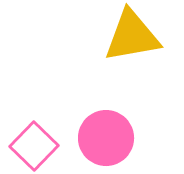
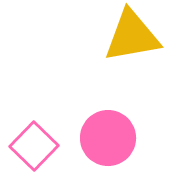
pink circle: moved 2 px right
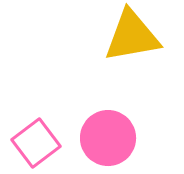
pink square: moved 2 px right, 3 px up; rotated 9 degrees clockwise
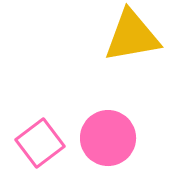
pink square: moved 4 px right
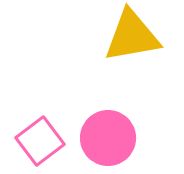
pink square: moved 2 px up
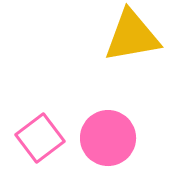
pink square: moved 3 px up
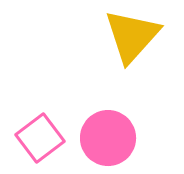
yellow triangle: rotated 38 degrees counterclockwise
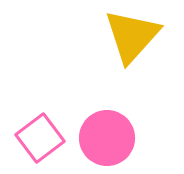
pink circle: moved 1 px left
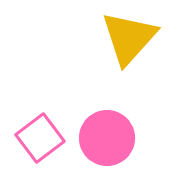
yellow triangle: moved 3 px left, 2 px down
